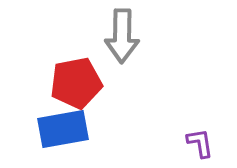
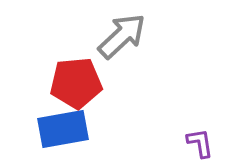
gray arrow: rotated 134 degrees counterclockwise
red pentagon: rotated 6 degrees clockwise
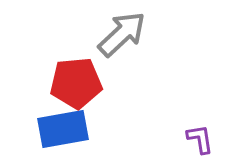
gray arrow: moved 2 px up
purple L-shape: moved 4 px up
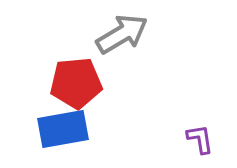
gray arrow: rotated 12 degrees clockwise
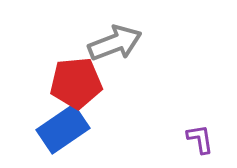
gray arrow: moved 7 px left, 9 px down; rotated 10 degrees clockwise
blue rectangle: rotated 24 degrees counterclockwise
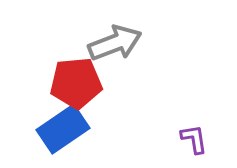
purple L-shape: moved 6 px left
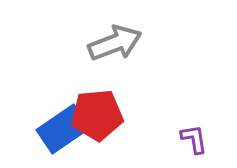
red pentagon: moved 21 px right, 32 px down
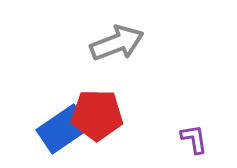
gray arrow: moved 2 px right
red pentagon: rotated 6 degrees clockwise
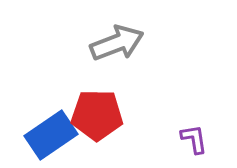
blue rectangle: moved 12 px left, 6 px down
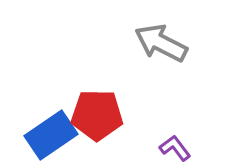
gray arrow: moved 44 px right; rotated 132 degrees counterclockwise
purple L-shape: moved 19 px left, 9 px down; rotated 28 degrees counterclockwise
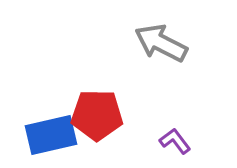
blue rectangle: rotated 21 degrees clockwise
purple L-shape: moved 7 px up
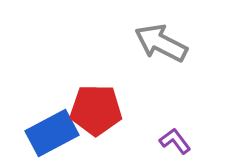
red pentagon: moved 1 px left, 5 px up
blue rectangle: moved 1 px right, 2 px up; rotated 15 degrees counterclockwise
